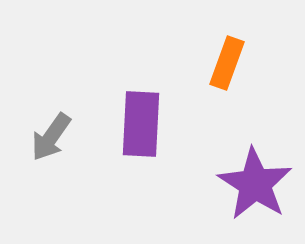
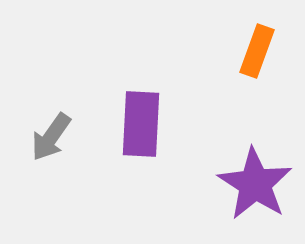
orange rectangle: moved 30 px right, 12 px up
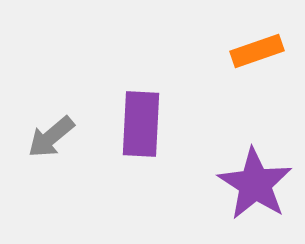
orange rectangle: rotated 51 degrees clockwise
gray arrow: rotated 15 degrees clockwise
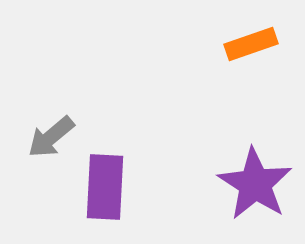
orange rectangle: moved 6 px left, 7 px up
purple rectangle: moved 36 px left, 63 px down
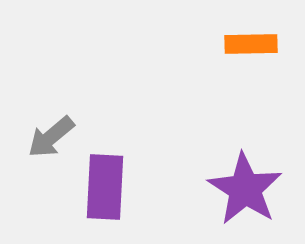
orange rectangle: rotated 18 degrees clockwise
purple star: moved 10 px left, 5 px down
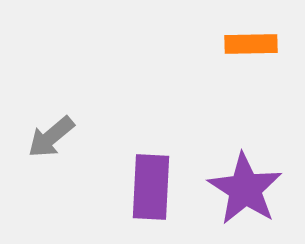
purple rectangle: moved 46 px right
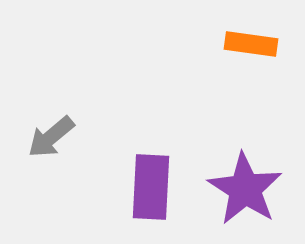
orange rectangle: rotated 9 degrees clockwise
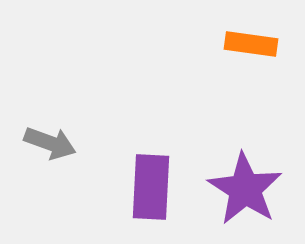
gray arrow: moved 1 px left, 6 px down; rotated 120 degrees counterclockwise
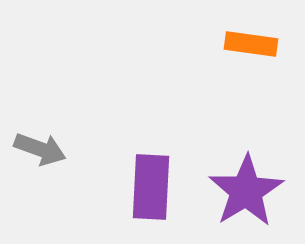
gray arrow: moved 10 px left, 6 px down
purple star: moved 1 px right, 2 px down; rotated 8 degrees clockwise
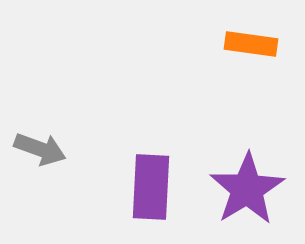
purple star: moved 1 px right, 2 px up
